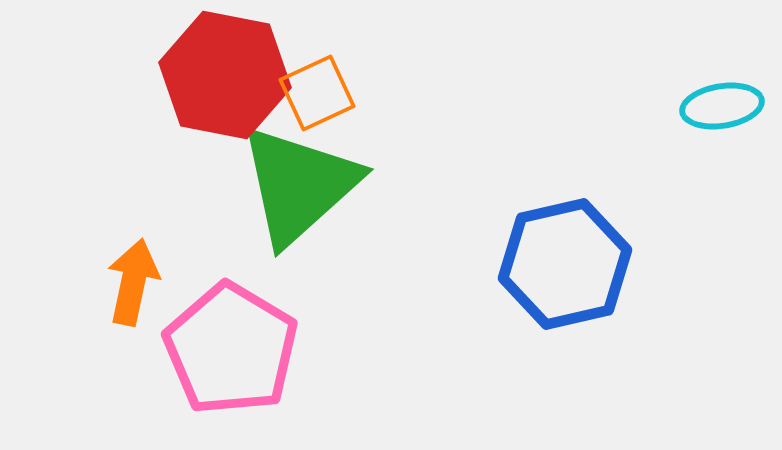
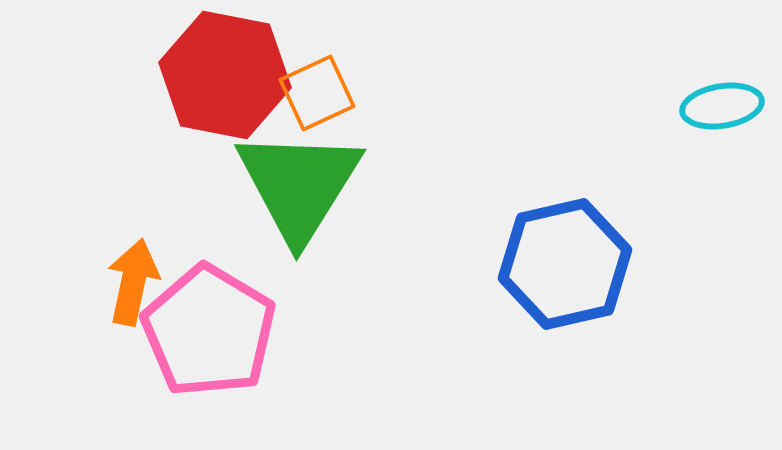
green triangle: rotated 16 degrees counterclockwise
pink pentagon: moved 22 px left, 18 px up
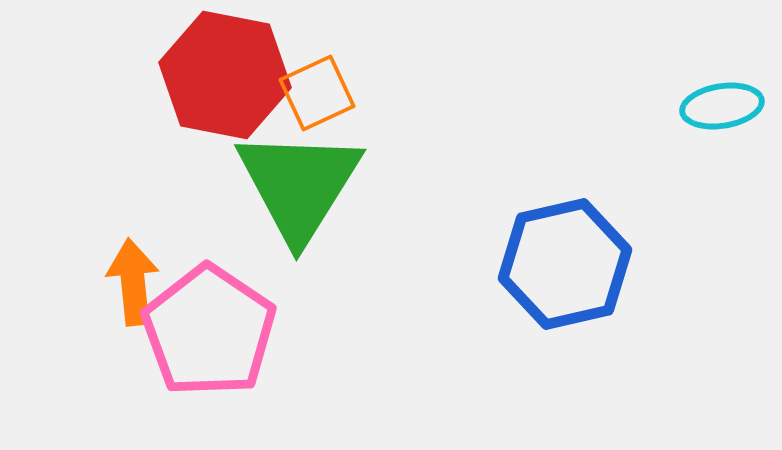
orange arrow: rotated 18 degrees counterclockwise
pink pentagon: rotated 3 degrees clockwise
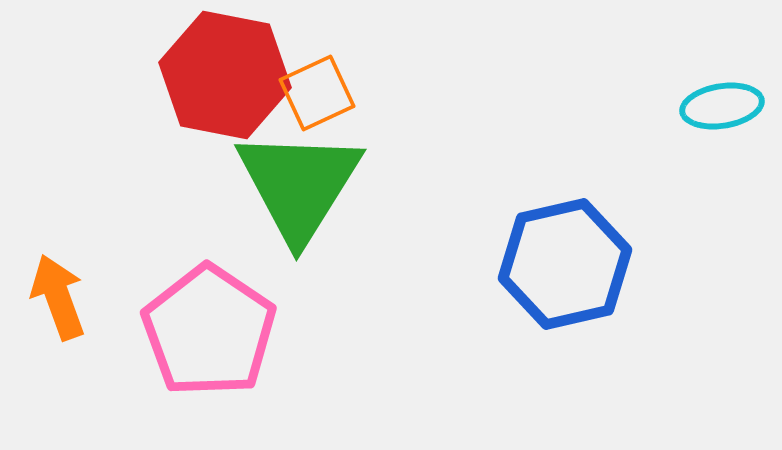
orange arrow: moved 75 px left, 15 px down; rotated 14 degrees counterclockwise
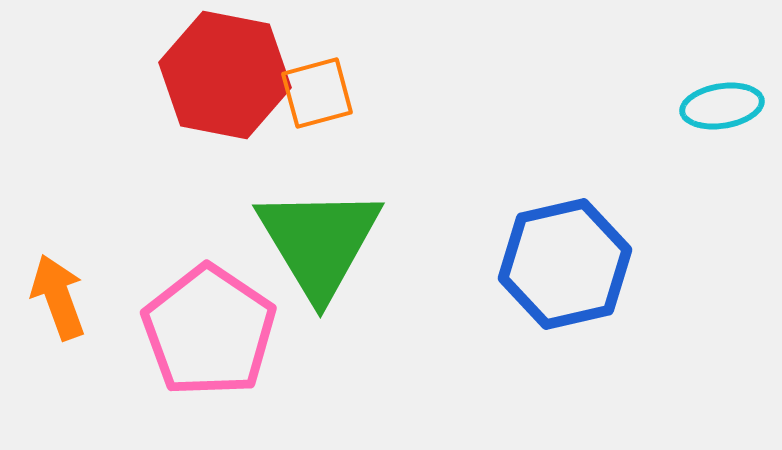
orange square: rotated 10 degrees clockwise
green triangle: moved 20 px right, 57 px down; rotated 3 degrees counterclockwise
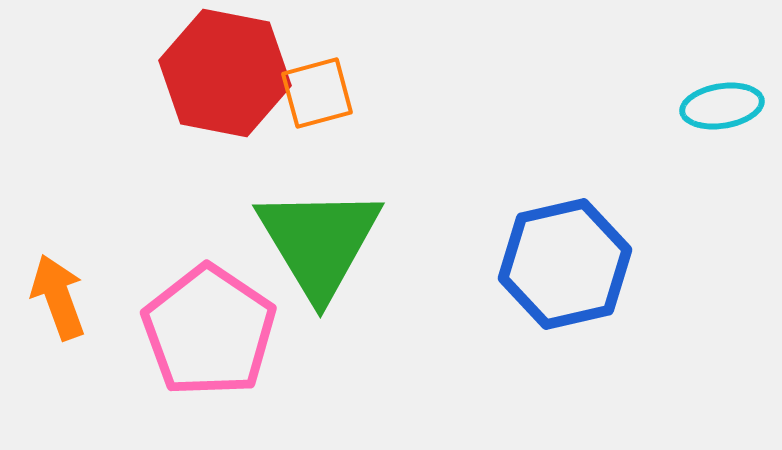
red hexagon: moved 2 px up
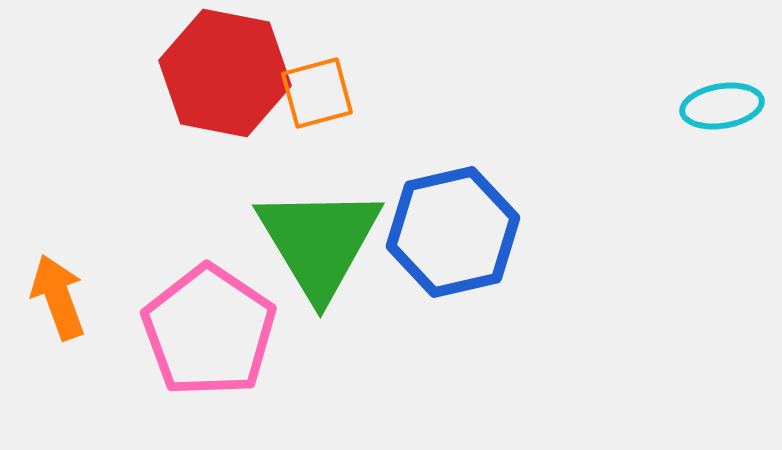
blue hexagon: moved 112 px left, 32 px up
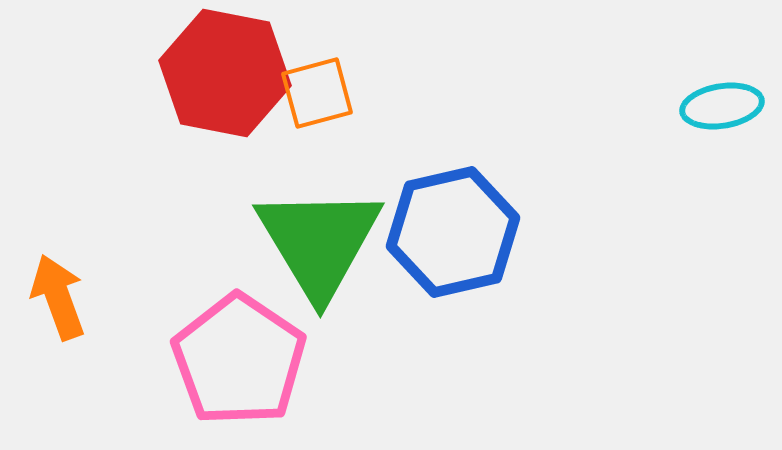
pink pentagon: moved 30 px right, 29 px down
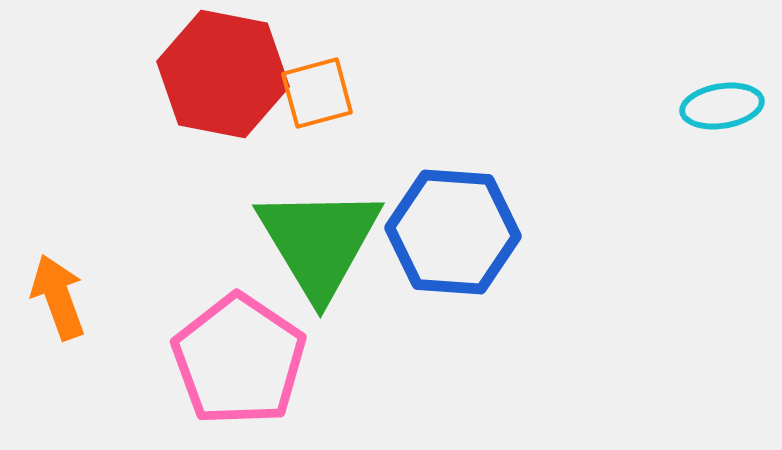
red hexagon: moved 2 px left, 1 px down
blue hexagon: rotated 17 degrees clockwise
